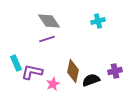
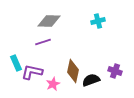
gray diamond: rotated 55 degrees counterclockwise
purple line: moved 4 px left, 3 px down
purple cross: rotated 32 degrees clockwise
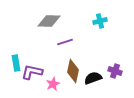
cyan cross: moved 2 px right
purple line: moved 22 px right
cyan rectangle: rotated 14 degrees clockwise
black semicircle: moved 2 px right, 2 px up
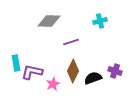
purple line: moved 6 px right
brown diamond: rotated 15 degrees clockwise
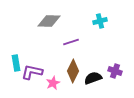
pink star: moved 1 px up
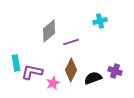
gray diamond: moved 10 px down; rotated 40 degrees counterclockwise
brown diamond: moved 2 px left, 1 px up
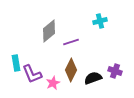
purple L-shape: moved 2 px down; rotated 125 degrees counterclockwise
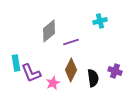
purple L-shape: moved 1 px left, 1 px up
black semicircle: rotated 102 degrees clockwise
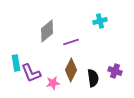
gray diamond: moved 2 px left
pink star: rotated 16 degrees clockwise
